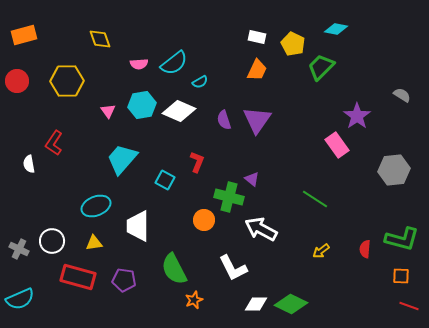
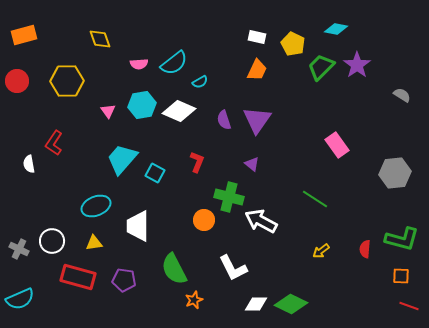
purple star at (357, 116): moved 51 px up
gray hexagon at (394, 170): moved 1 px right, 3 px down
purple triangle at (252, 179): moved 15 px up
cyan square at (165, 180): moved 10 px left, 7 px up
white arrow at (261, 229): moved 8 px up
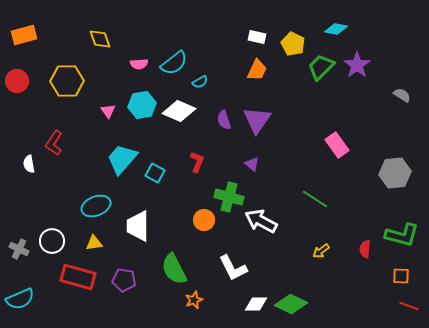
green L-shape at (402, 239): moved 4 px up
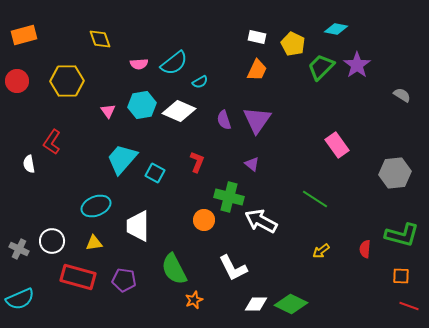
red L-shape at (54, 143): moved 2 px left, 1 px up
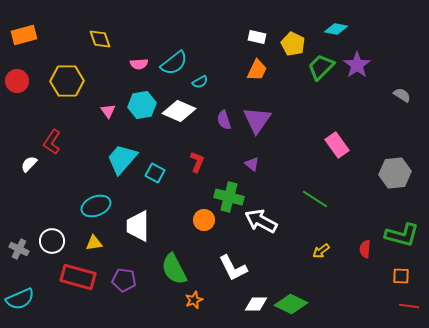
white semicircle at (29, 164): rotated 54 degrees clockwise
red line at (409, 306): rotated 12 degrees counterclockwise
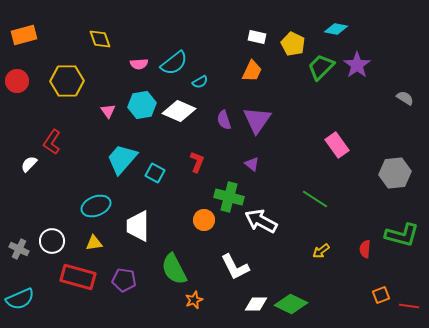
orange trapezoid at (257, 70): moved 5 px left, 1 px down
gray semicircle at (402, 95): moved 3 px right, 3 px down
white L-shape at (233, 268): moved 2 px right, 1 px up
orange square at (401, 276): moved 20 px left, 19 px down; rotated 24 degrees counterclockwise
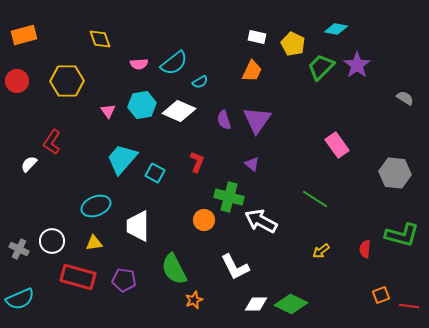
gray hexagon at (395, 173): rotated 12 degrees clockwise
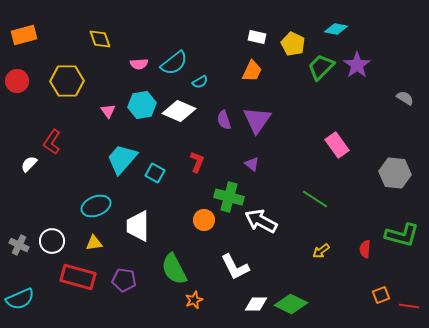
gray cross at (19, 249): moved 4 px up
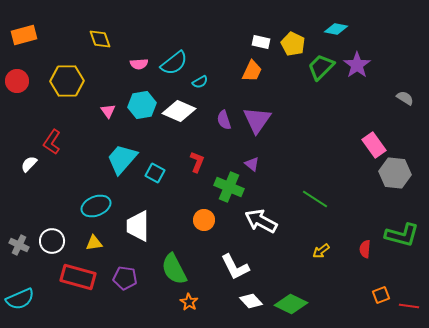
white rectangle at (257, 37): moved 4 px right, 5 px down
pink rectangle at (337, 145): moved 37 px right
green cross at (229, 197): moved 10 px up; rotated 8 degrees clockwise
purple pentagon at (124, 280): moved 1 px right, 2 px up
orange star at (194, 300): moved 5 px left, 2 px down; rotated 18 degrees counterclockwise
white diamond at (256, 304): moved 5 px left, 3 px up; rotated 45 degrees clockwise
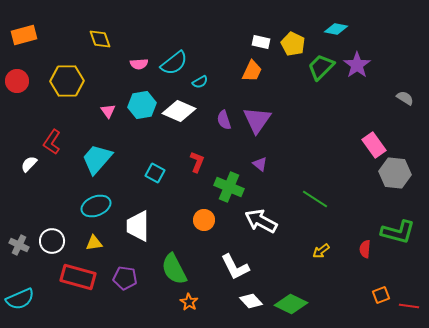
cyan trapezoid at (122, 159): moved 25 px left
purple triangle at (252, 164): moved 8 px right
green L-shape at (402, 235): moved 4 px left, 3 px up
